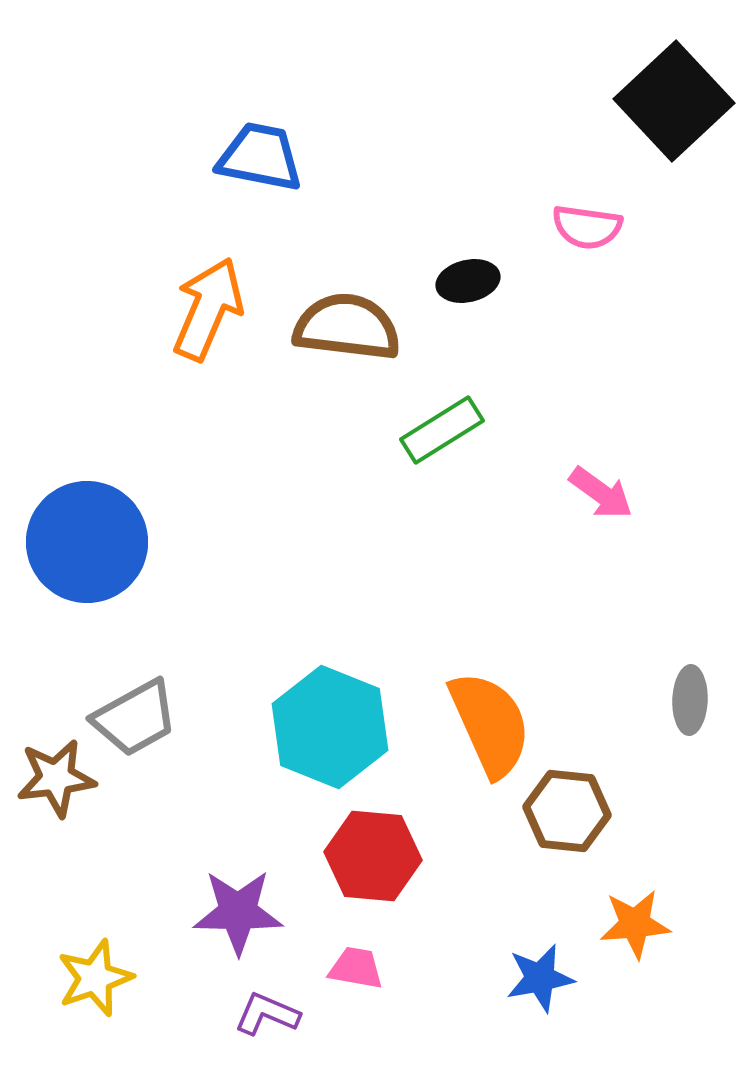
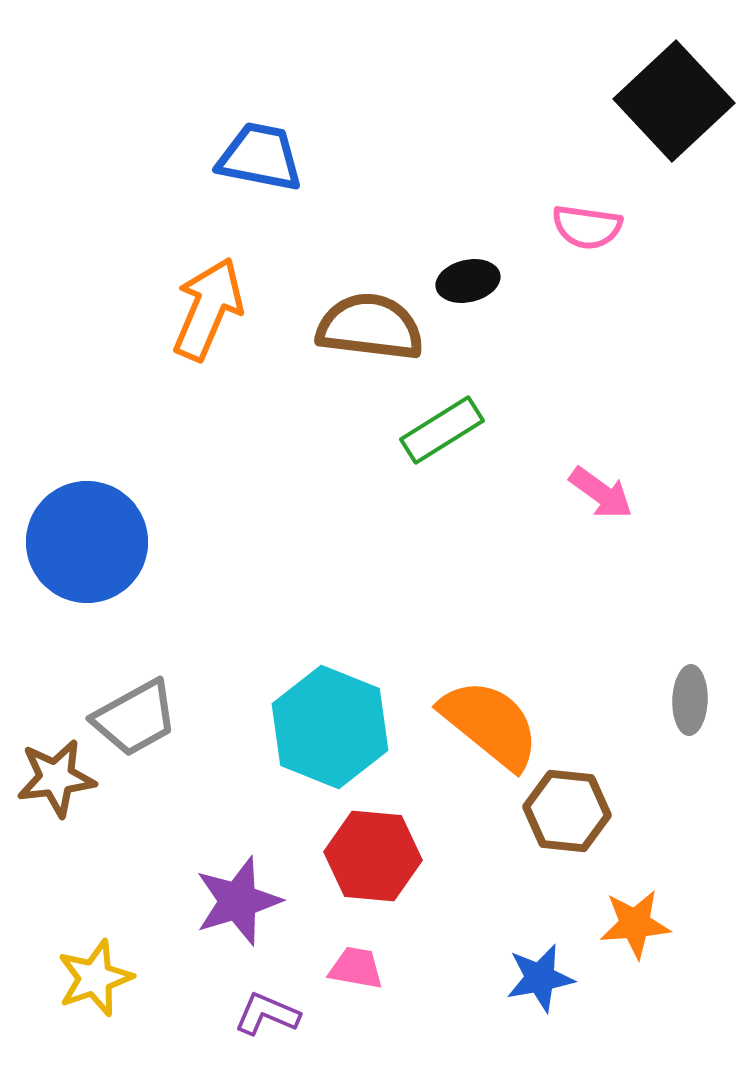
brown semicircle: moved 23 px right
orange semicircle: rotated 27 degrees counterclockwise
purple star: moved 11 px up; rotated 18 degrees counterclockwise
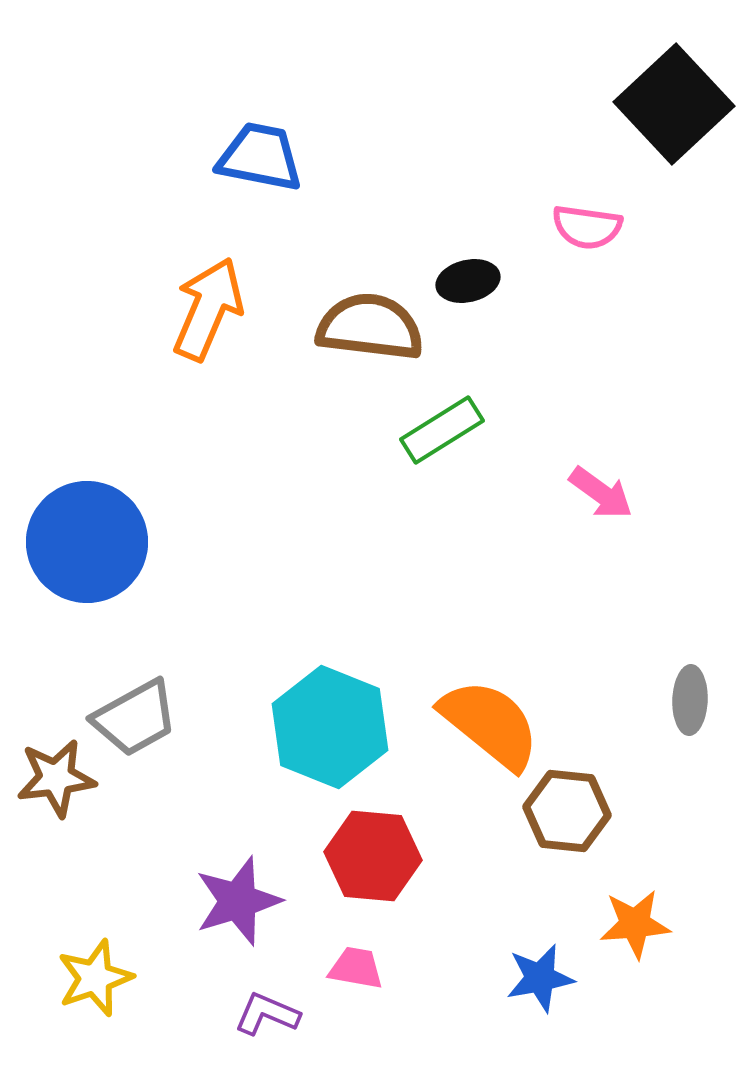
black square: moved 3 px down
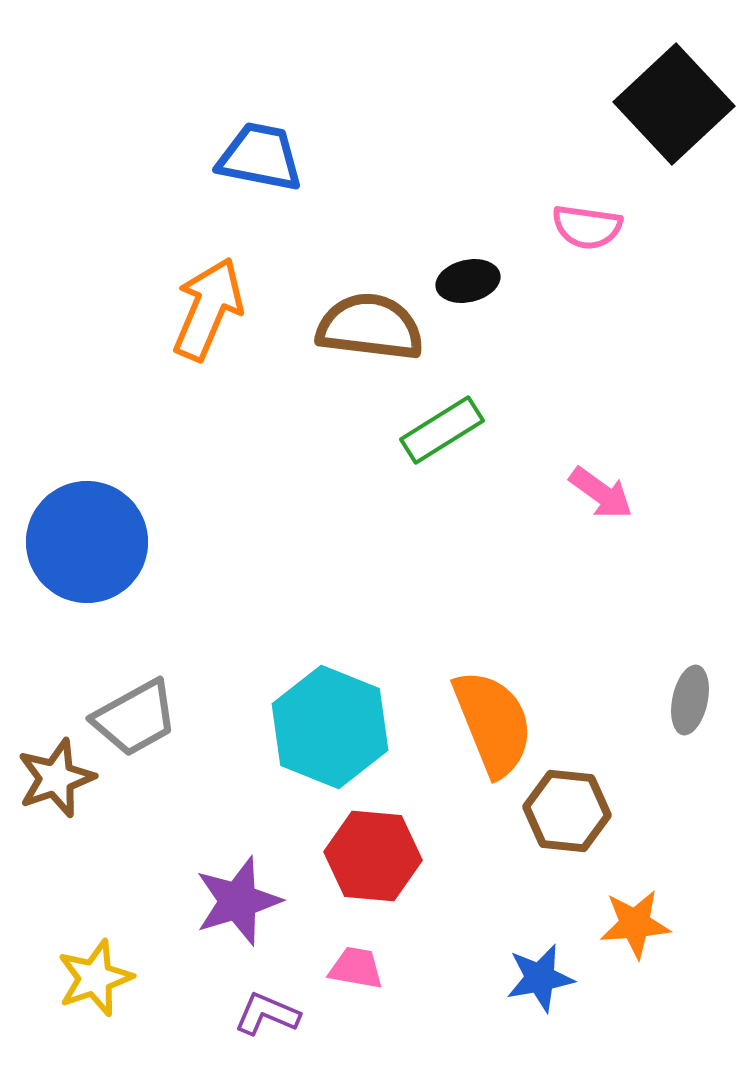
gray ellipse: rotated 10 degrees clockwise
orange semicircle: moved 3 px right, 1 px up; rotated 29 degrees clockwise
brown star: rotated 12 degrees counterclockwise
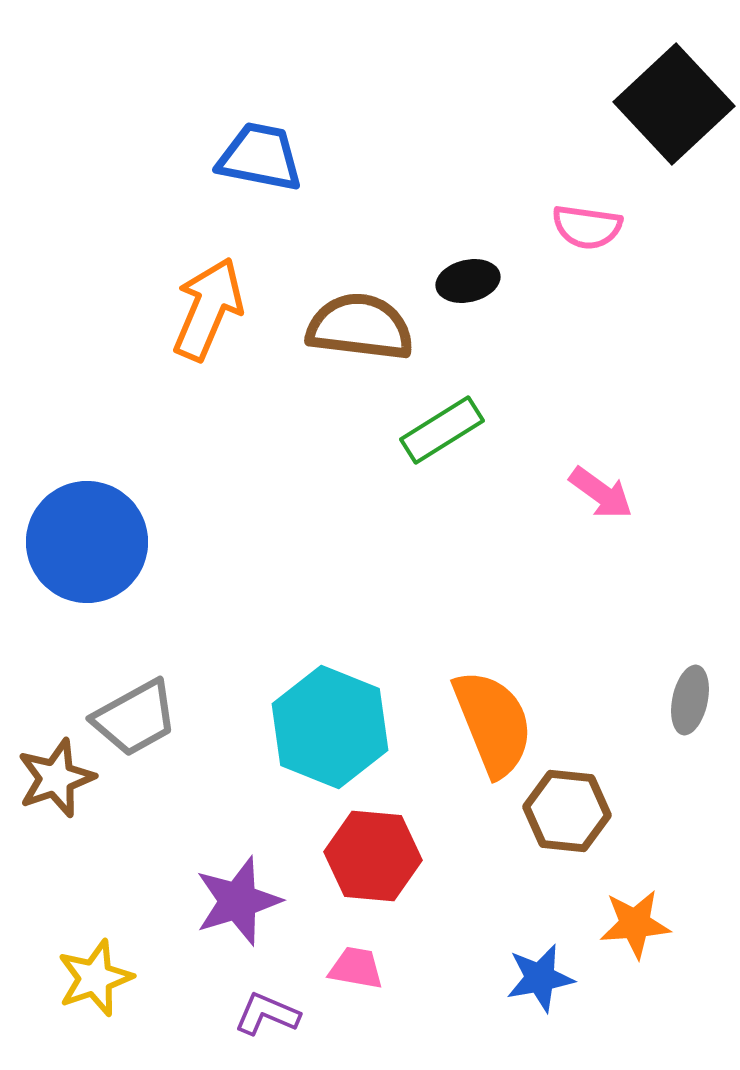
brown semicircle: moved 10 px left
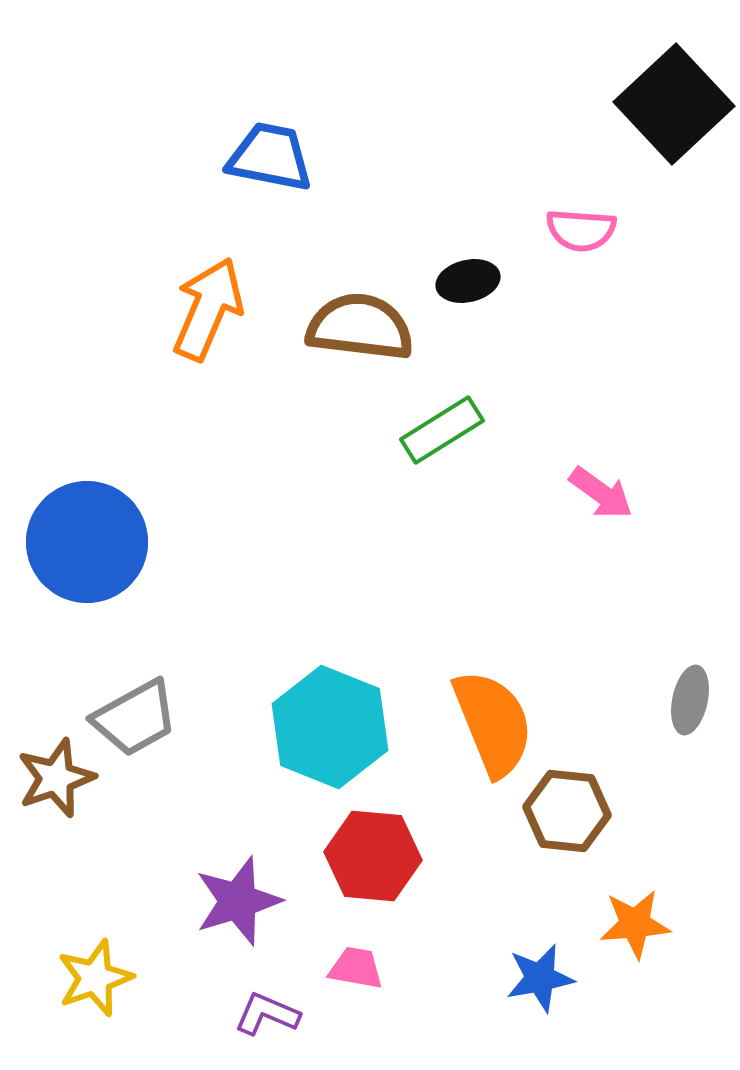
blue trapezoid: moved 10 px right
pink semicircle: moved 6 px left, 3 px down; rotated 4 degrees counterclockwise
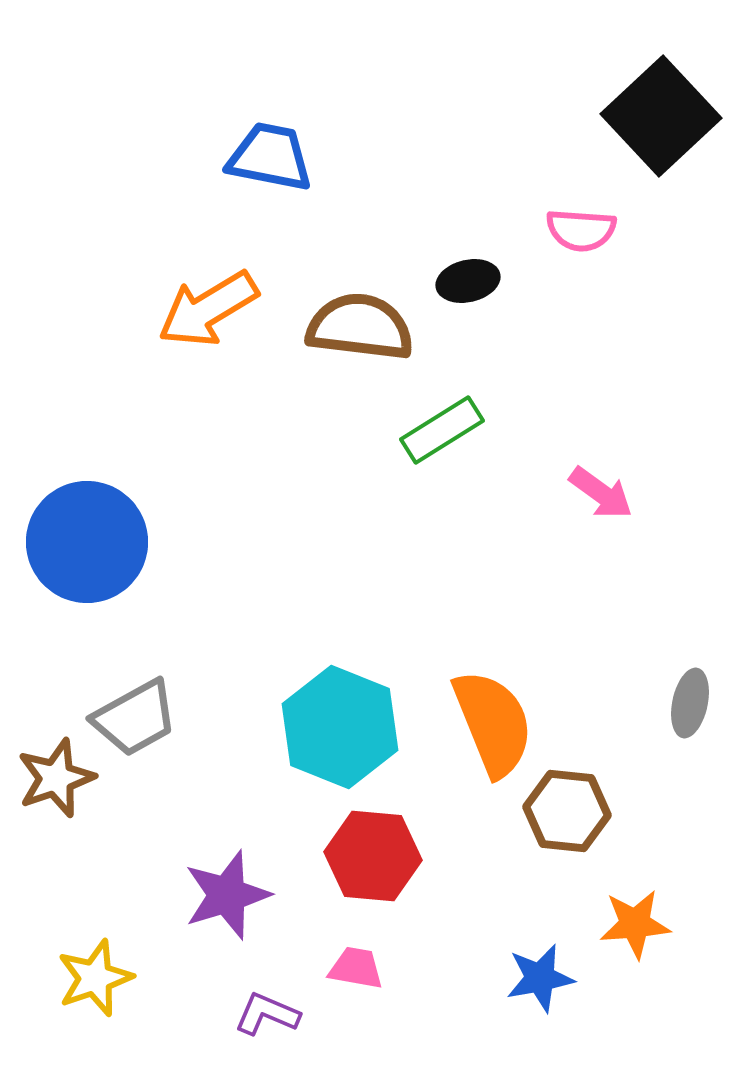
black square: moved 13 px left, 12 px down
orange arrow: rotated 144 degrees counterclockwise
gray ellipse: moved 3 px down
cyan hexagon: moved 10 px right
purple star: moved 11 px left, 6 px up
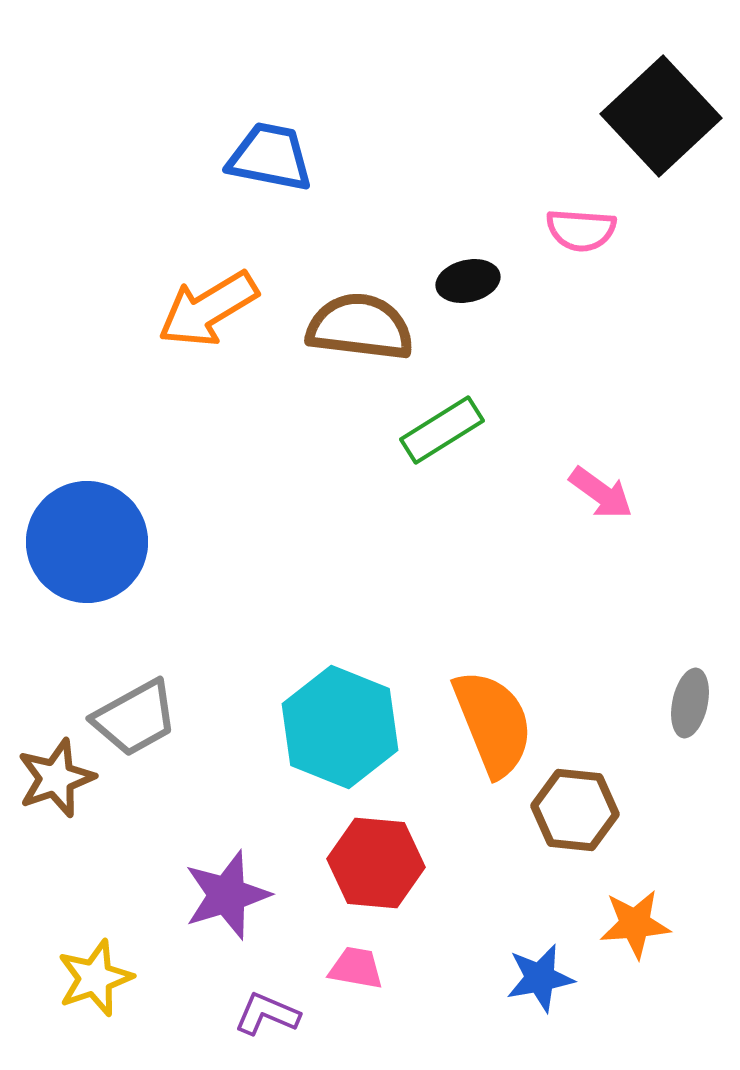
brown hexagon: moved 8 px right, 1 px up
red hexagon: moved 3 px right, 7 px down
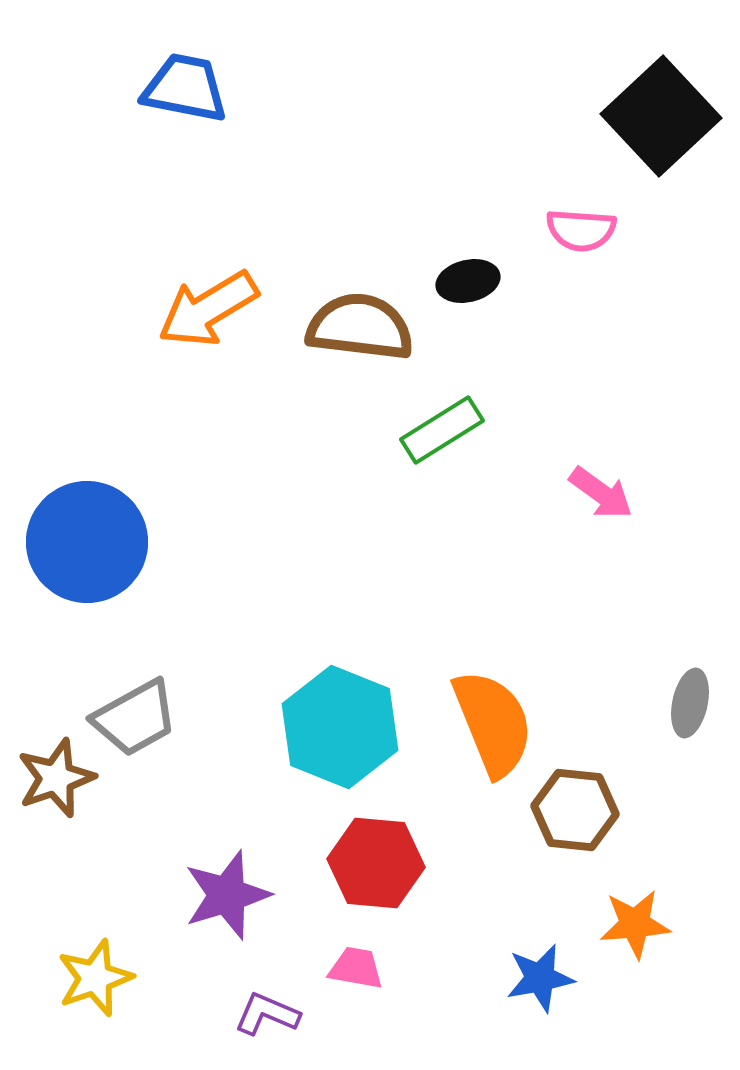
blue trapezoid: moved 85 px left, 69 px up
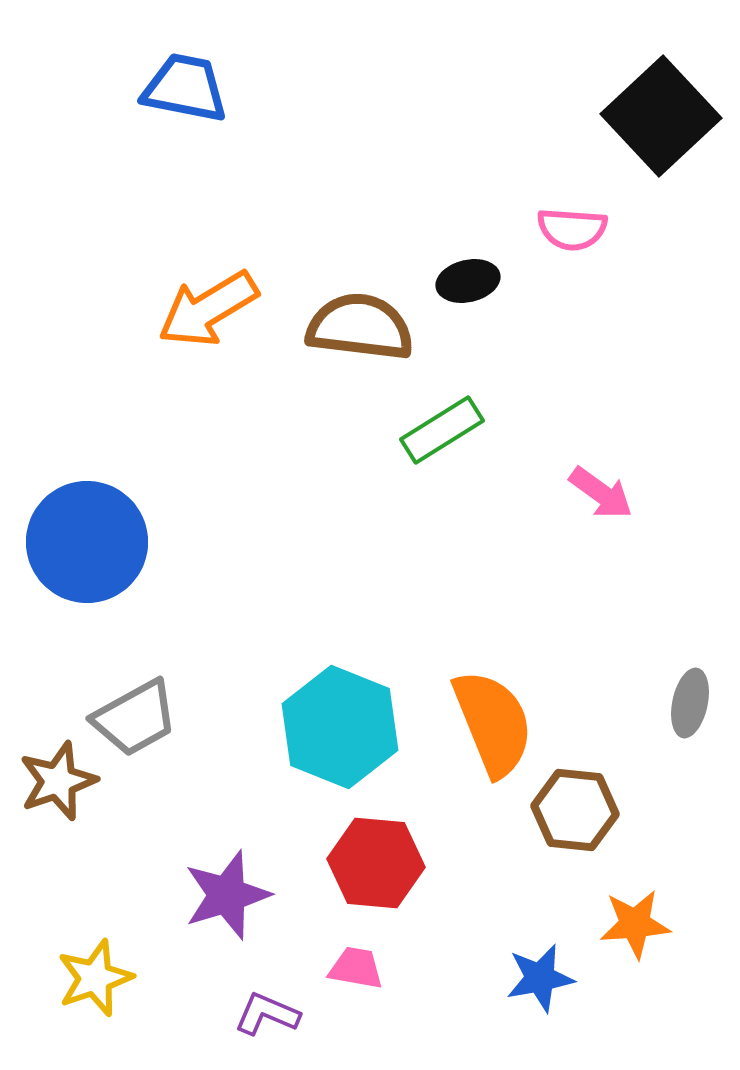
pink semicircle: moved 9 px left, 1 px up
brown star: moved 2 px right, 3 px down
